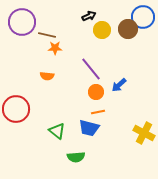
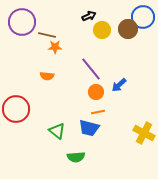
orange star: moved 1 px up
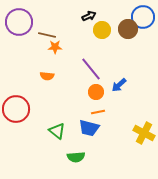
purple circle: moved 3 px left
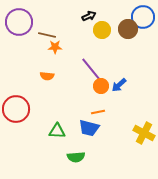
orange circle: moved 5 px right, 6 px up
green triangle: rotated 36 degrees counterclockwise
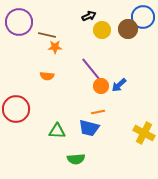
green semicircle: moved 2 px down
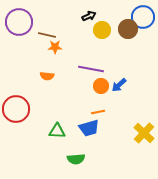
purple line: rotated 40 degrees counterclockwise
blue trapezoid: rotated 30 degrees counterclockwise
yellow cross: rotated 15 degrees clockwise
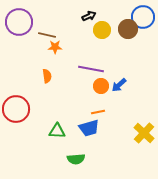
orange semicircle: rotated 104 degrees counterclockwise
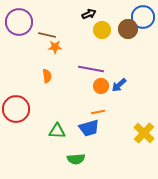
black arrow: moved 2 px up
